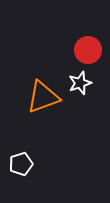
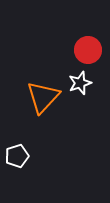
orange triangle: rotated 27 degrees counterclockwise
white pentagon: moved 4 px left, 8 px up
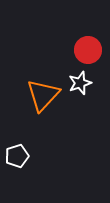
orange triangle: moved 2 px up
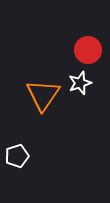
orange triangle: rotated 9 degrees counterclockwise
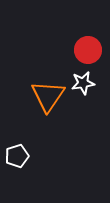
white star: moved 3 px right; rotated 10 degrees clockwise
orange triangle: moved 5 px right, 1 px down
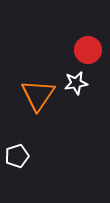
white star: moved 7 px left
orange triangle: moved 10 px left, 1 px up
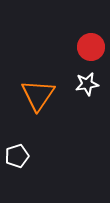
red circle: moved 3 px right, 3 px up
white star: moved 11 px right, 1 px down
